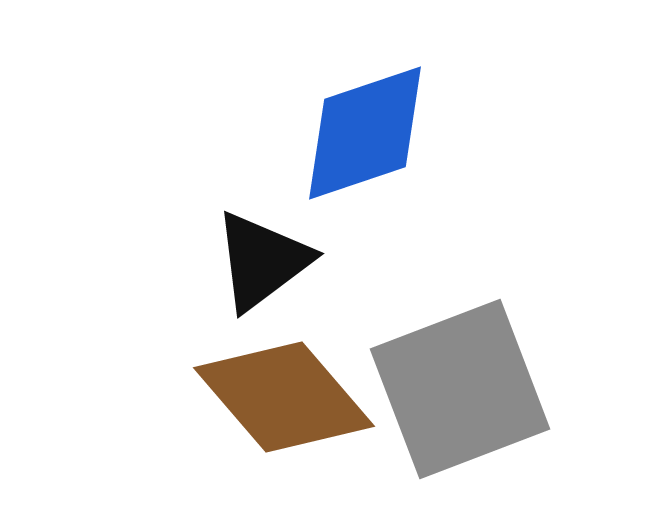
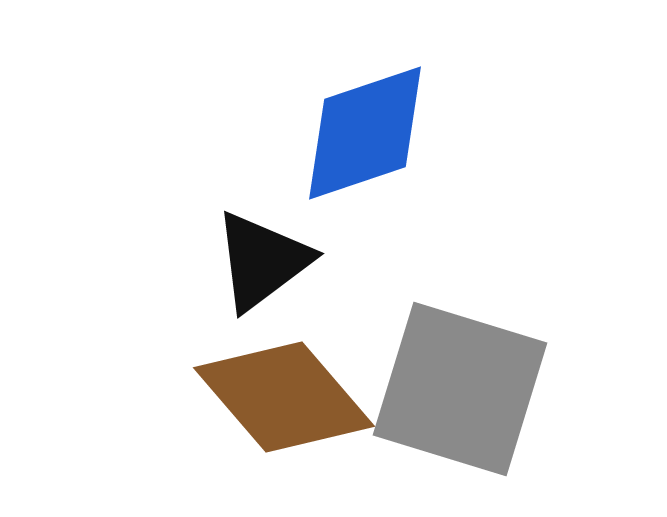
gray square: rotated 38 degrees clockwise
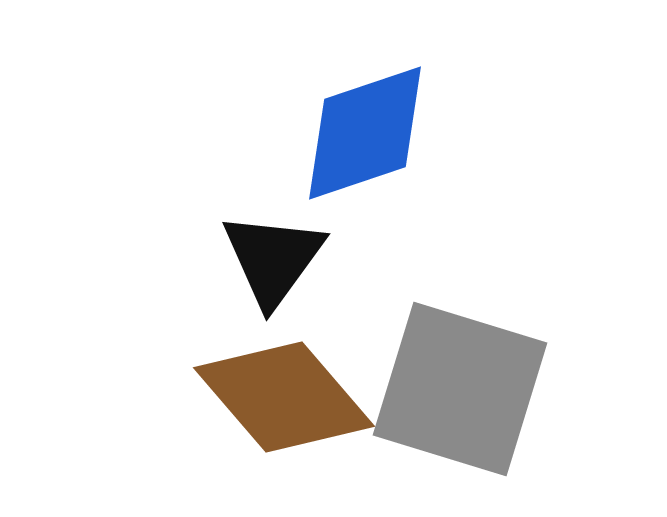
black triangle: moved 11 px right, 2 px up; rotated 17 degrees counterclockwise
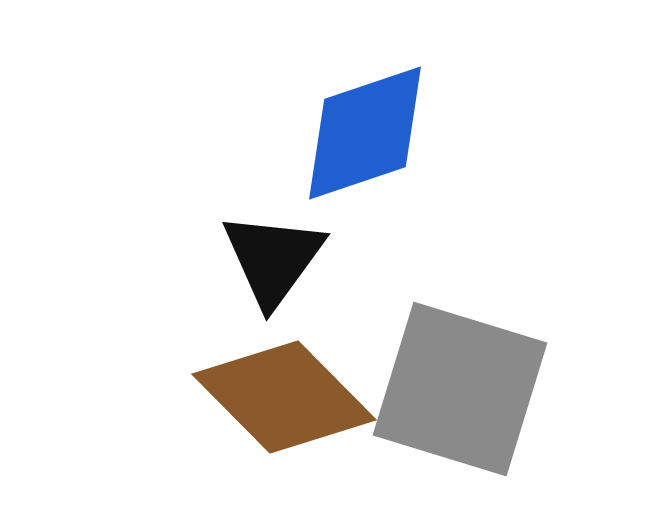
brown diamond: rotated 4 degrees counterclockwise
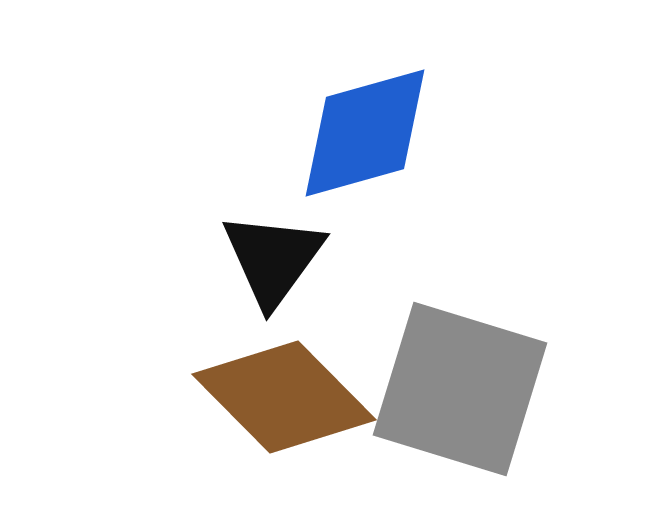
blue diamond: rotated 3 degrees clockwise
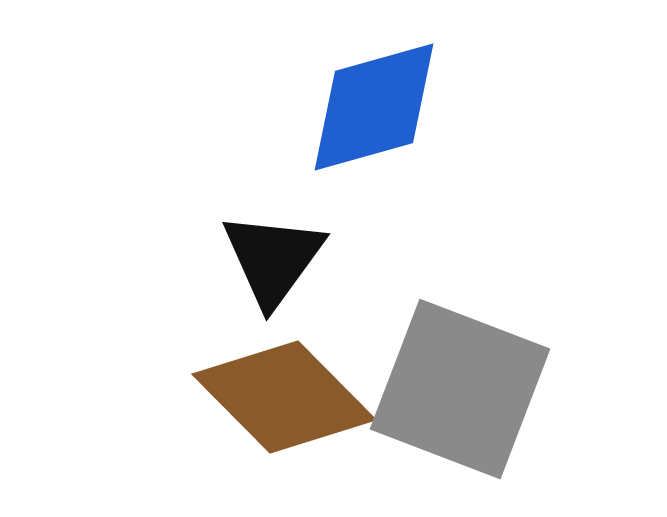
blue diamond: moved 9 px right, 26 px up
gray square: rotated 4 degrees clockwise
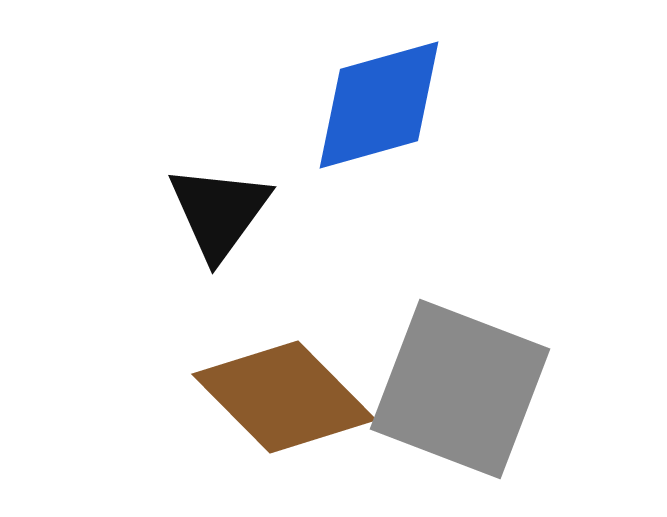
blue diamond: moved 5 px right, 2 px up
black triangle: moved 54 px left, 47 px up
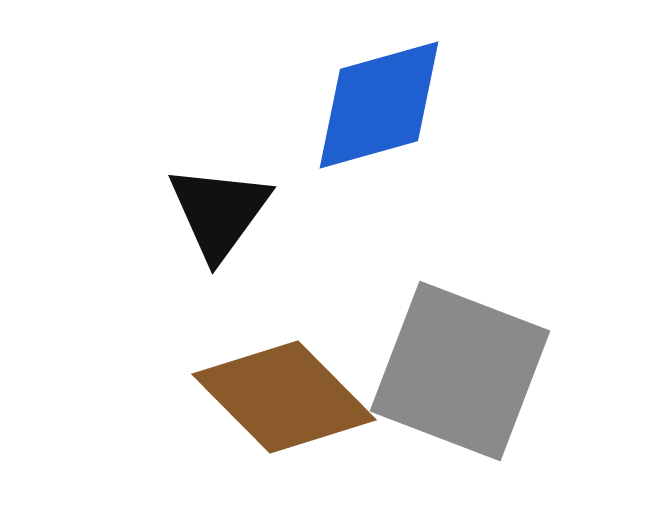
gray square: moved 18 px up
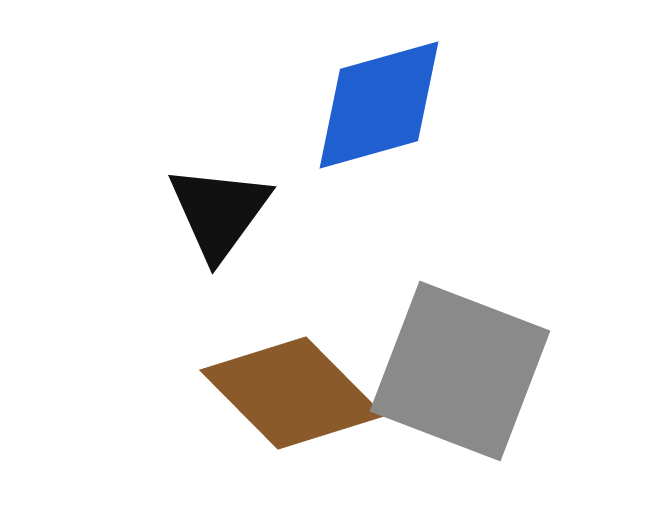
brown diamond: moved 8 px right, 4 px up
